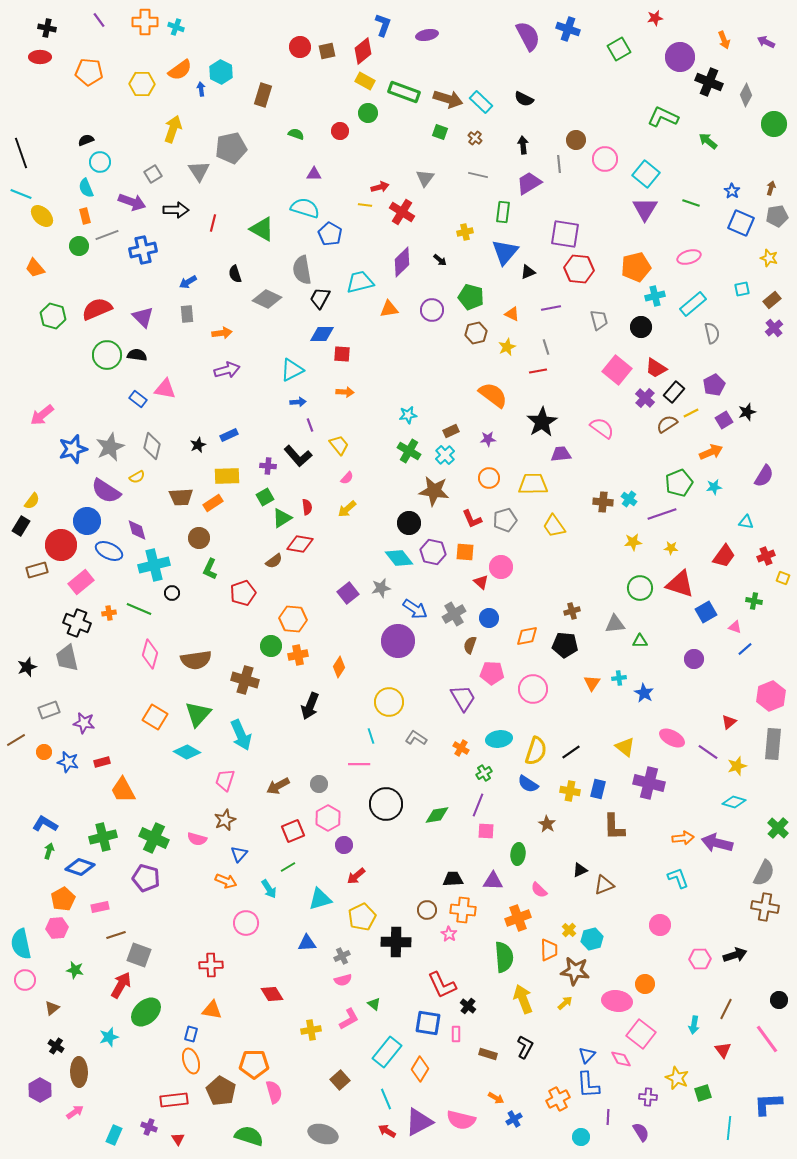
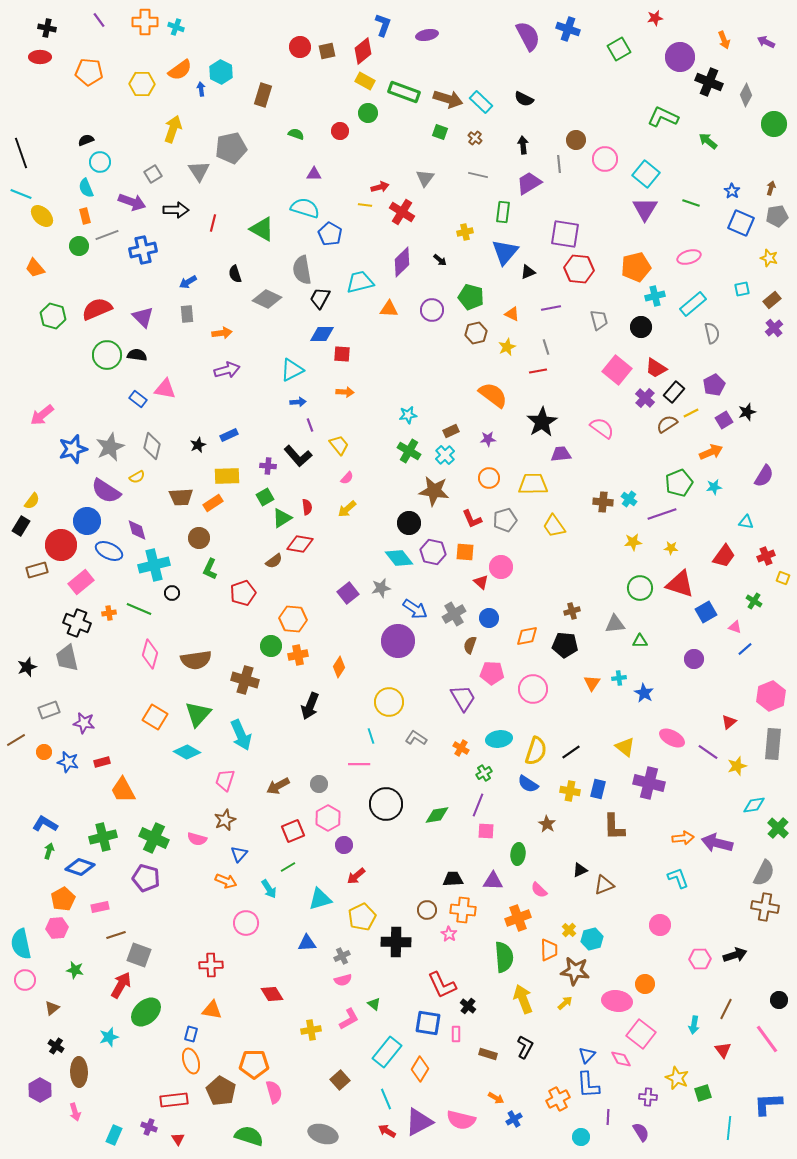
orange triangle at (389, 309): rotated 12 degrees clockwise
green cross at (754, 601): rotated 21 degrees clockwise
cyan diamond at (734, 802): moved 20 px right, 3 px down; rotated 25 degrees counterclockwise
pink arrow at (75, 1112): rotated 108 degrees clockwise
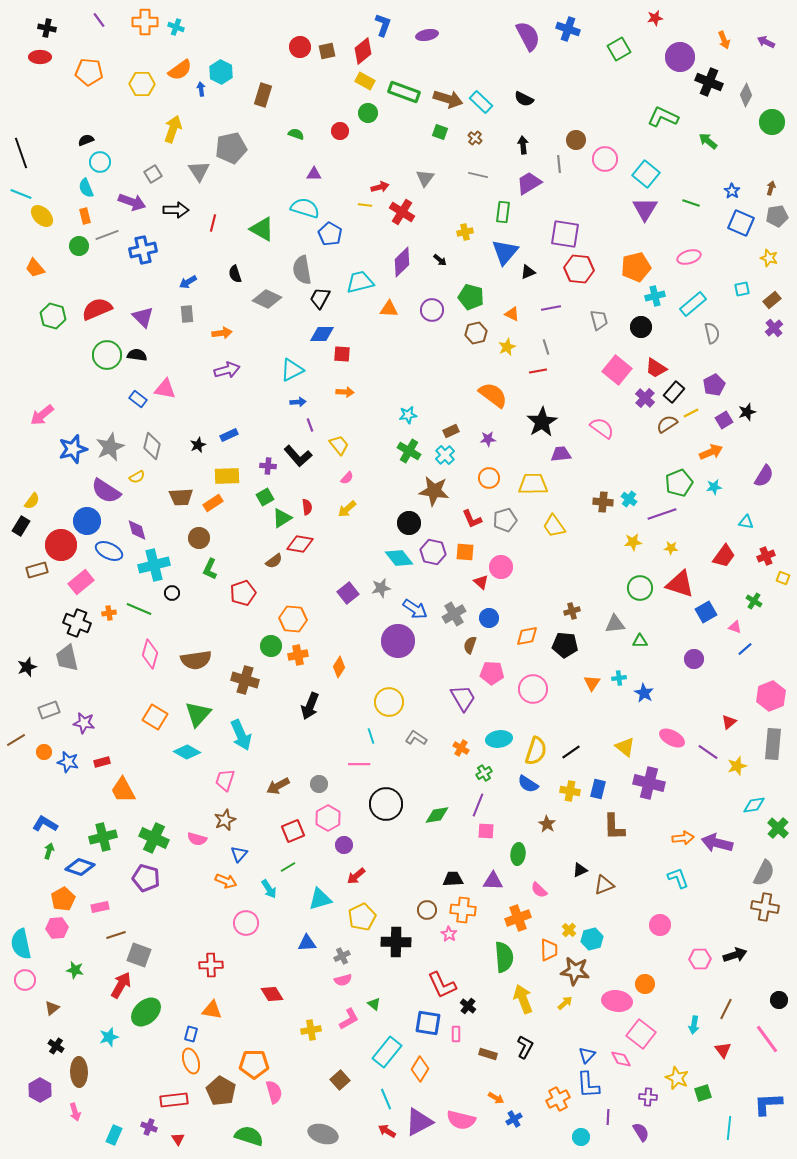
green circle at (774, 124): moved 2 px left, 2 px up
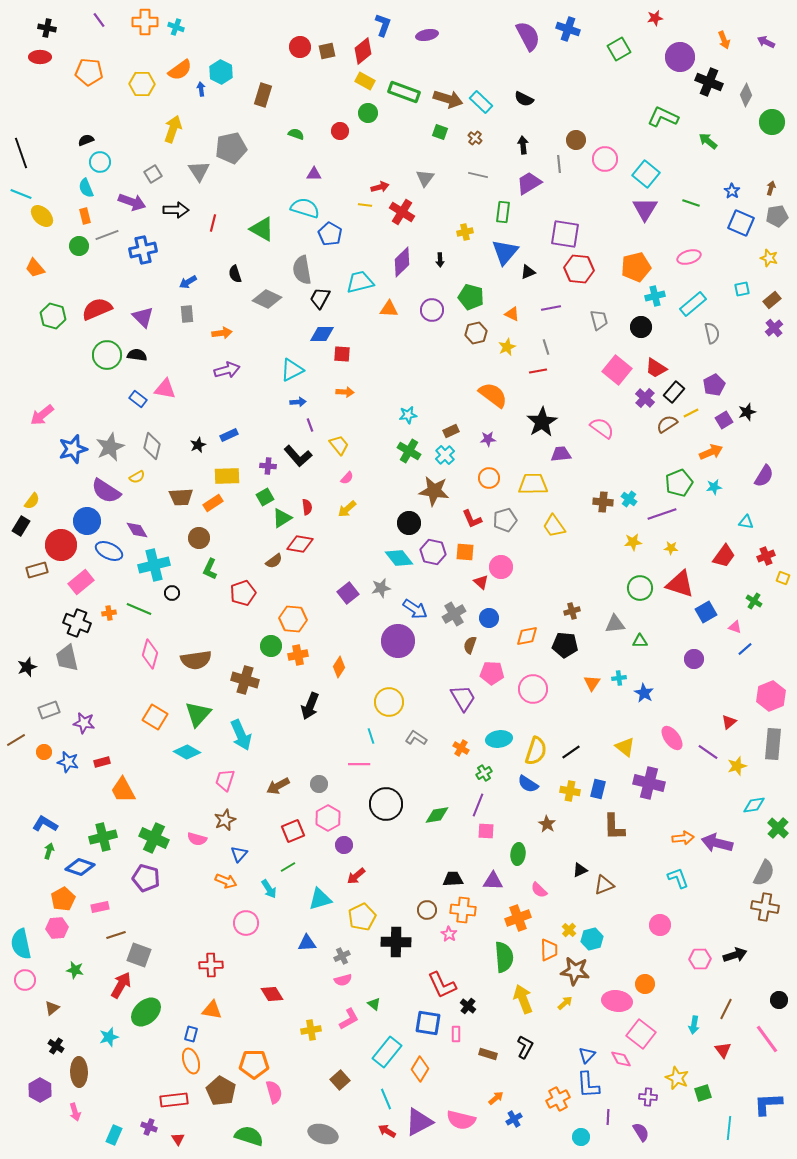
black arrow at (440, 260): rotated 48 degrees clockwise
purple diamond at (137, 530): rotated 15 degrees counterclockwise
pink ellipse at (672, 738): rotated 25 degrees clockwise
orange arrow at (496, 1098): rotated 70 degrees counterclockwise
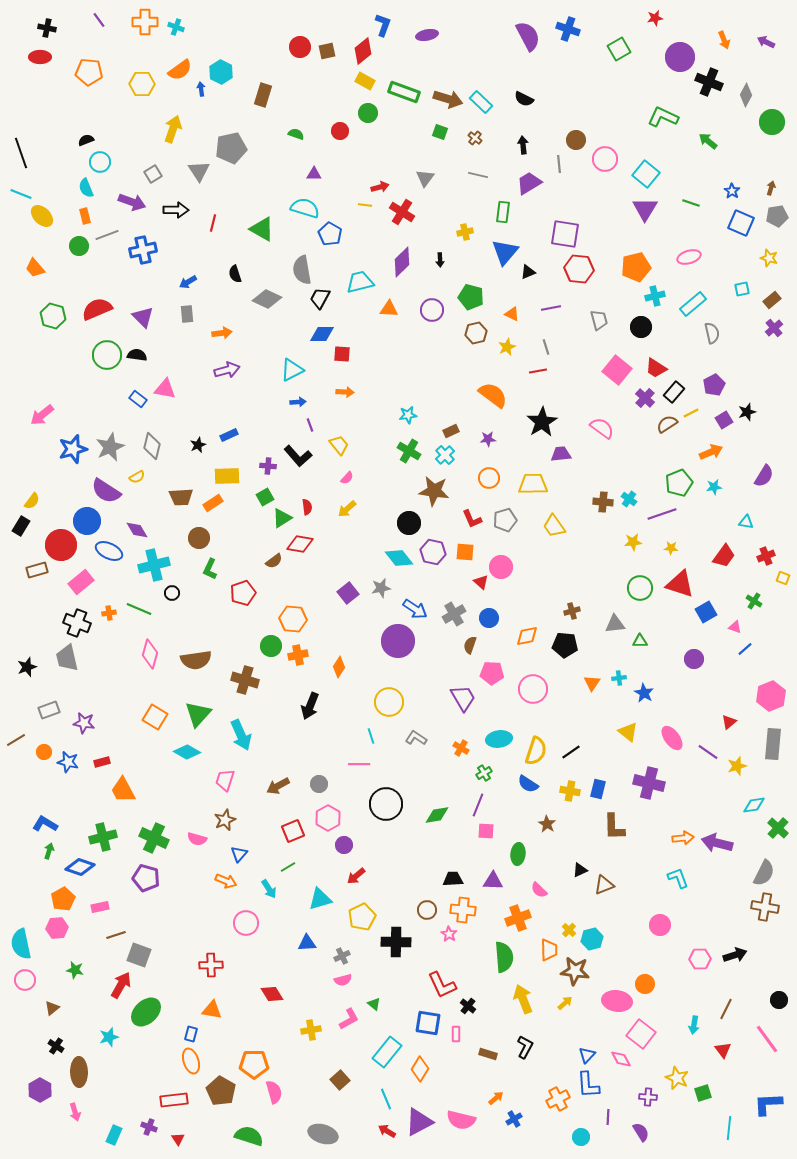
yellow triangle at (625, 747): moved 3 px right, 15 px up
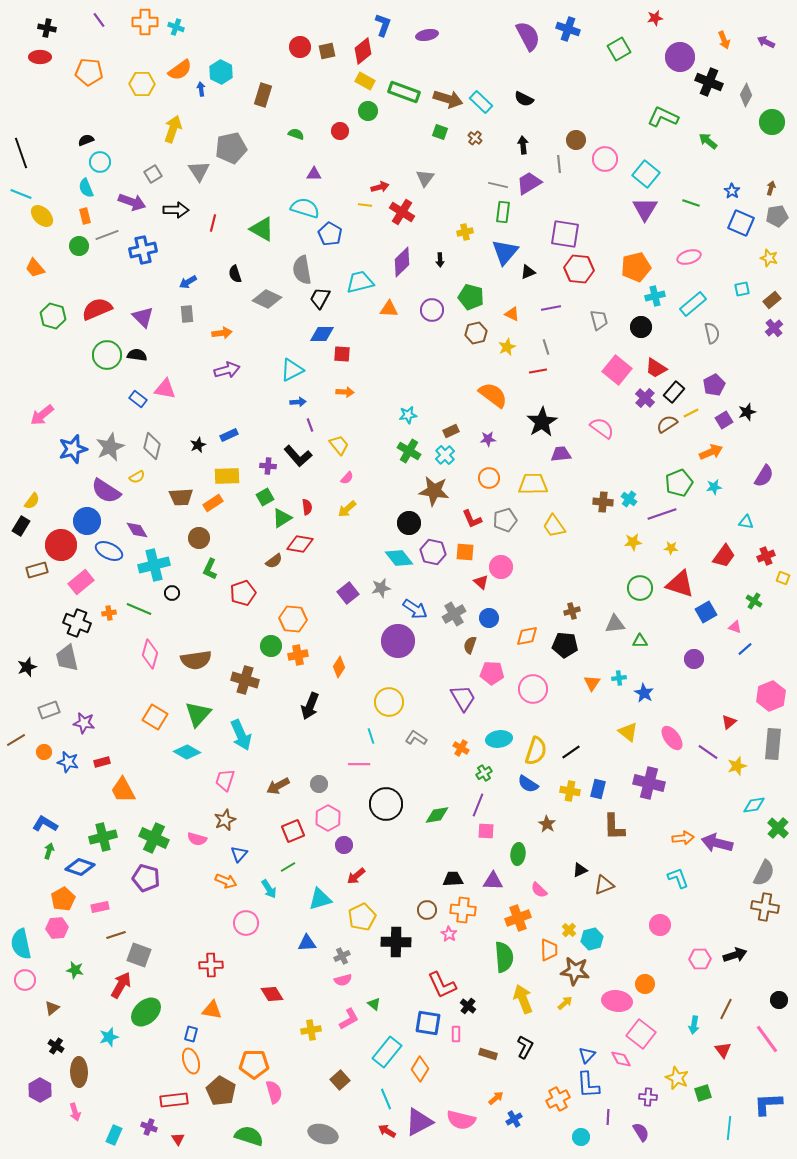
green circle at (368, 113): moved 2 px up
gray line at (478, 175): moved 20 px right, 10 px down
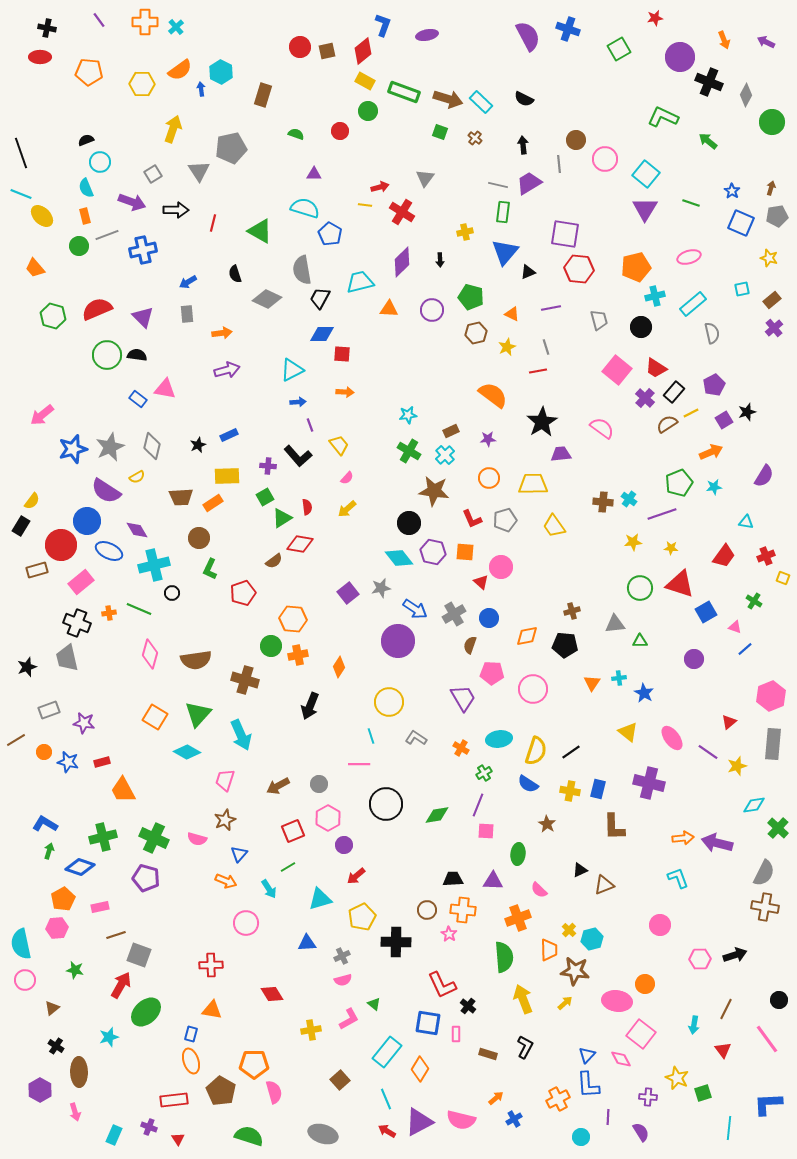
cyan cross at (176, 27): rotated 28 degrees clockwise
green triangle at (262, 229): moved 2 px left, 2 px down
